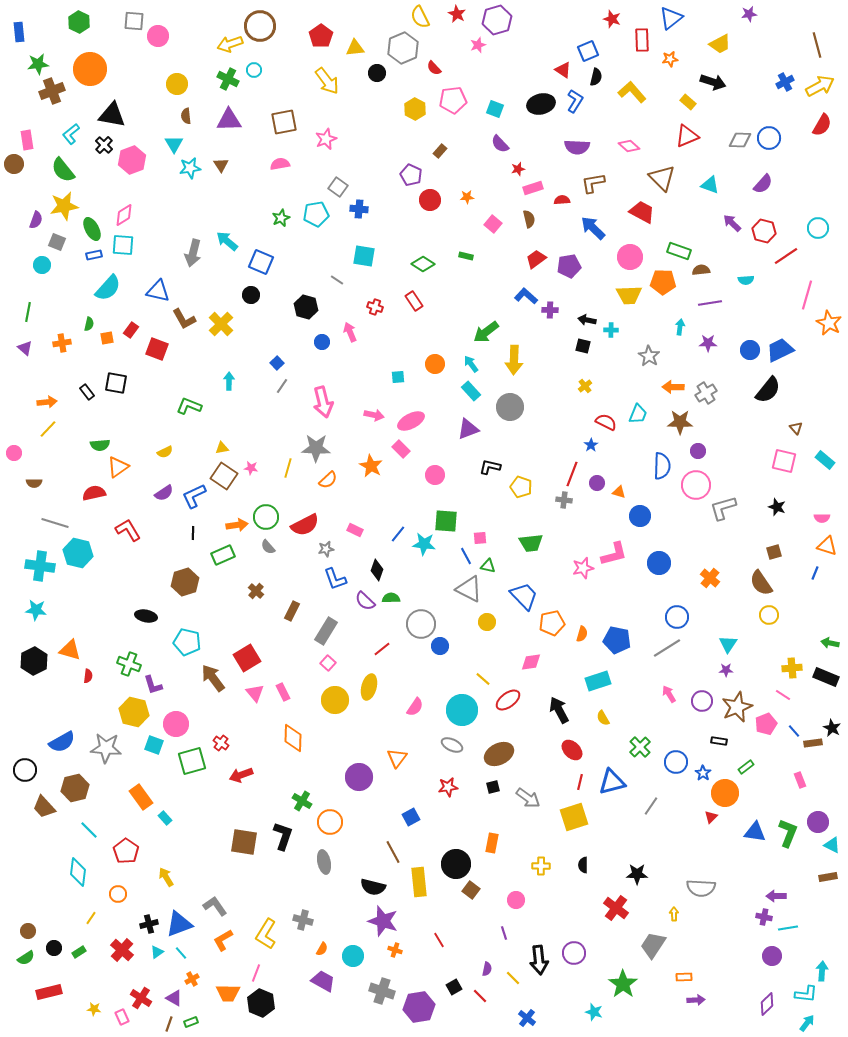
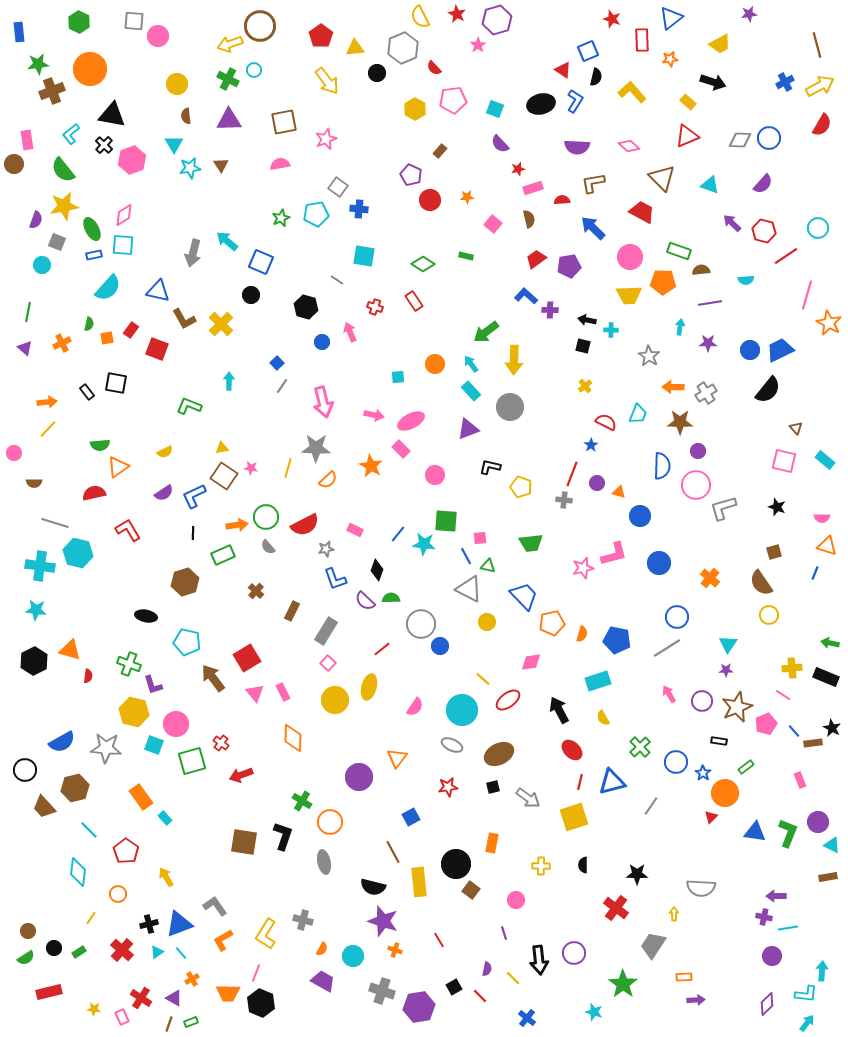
pink star at (478, 45): rotated 14 degrees counterclockwise
orange cross at (62, 343): rotated 18 degrees counterclockwise
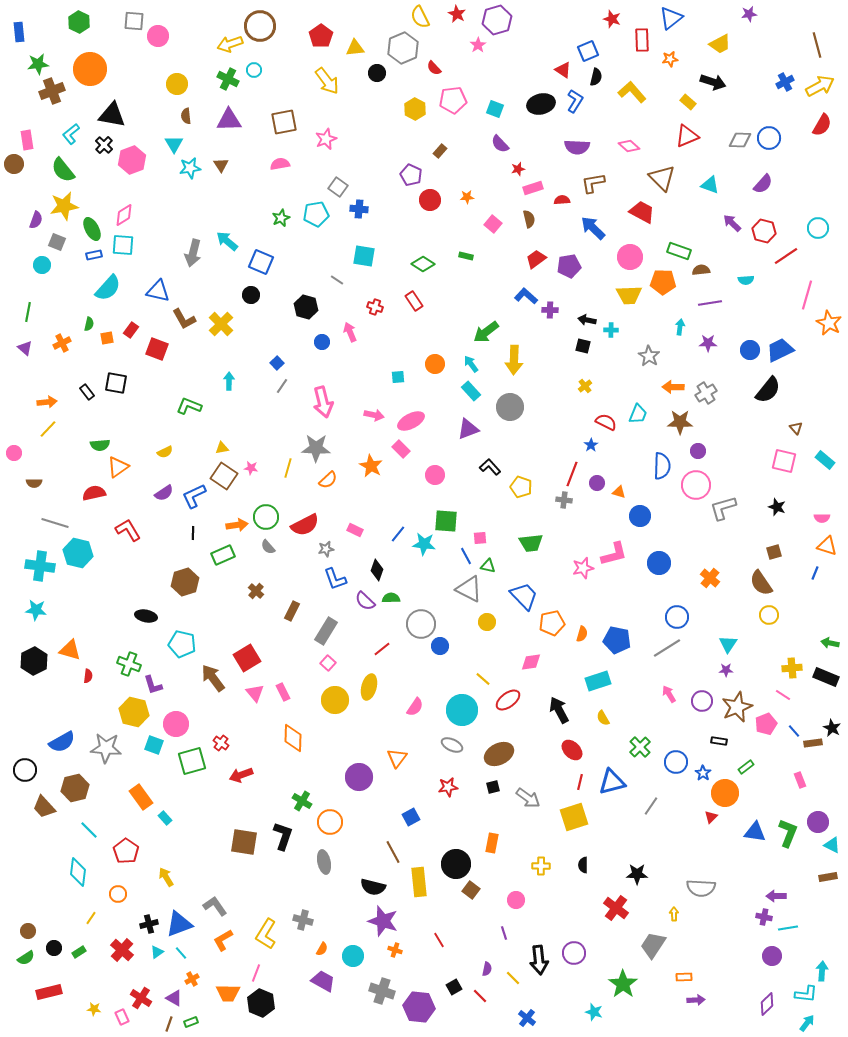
black L-shape at (490, 467): rotated 35 degrees clockwise
cyan pentagon at (187, 642): moved 5 px left, 2 px down
purple hexagon at (419, 1007): rotated 16 degrees clockwise
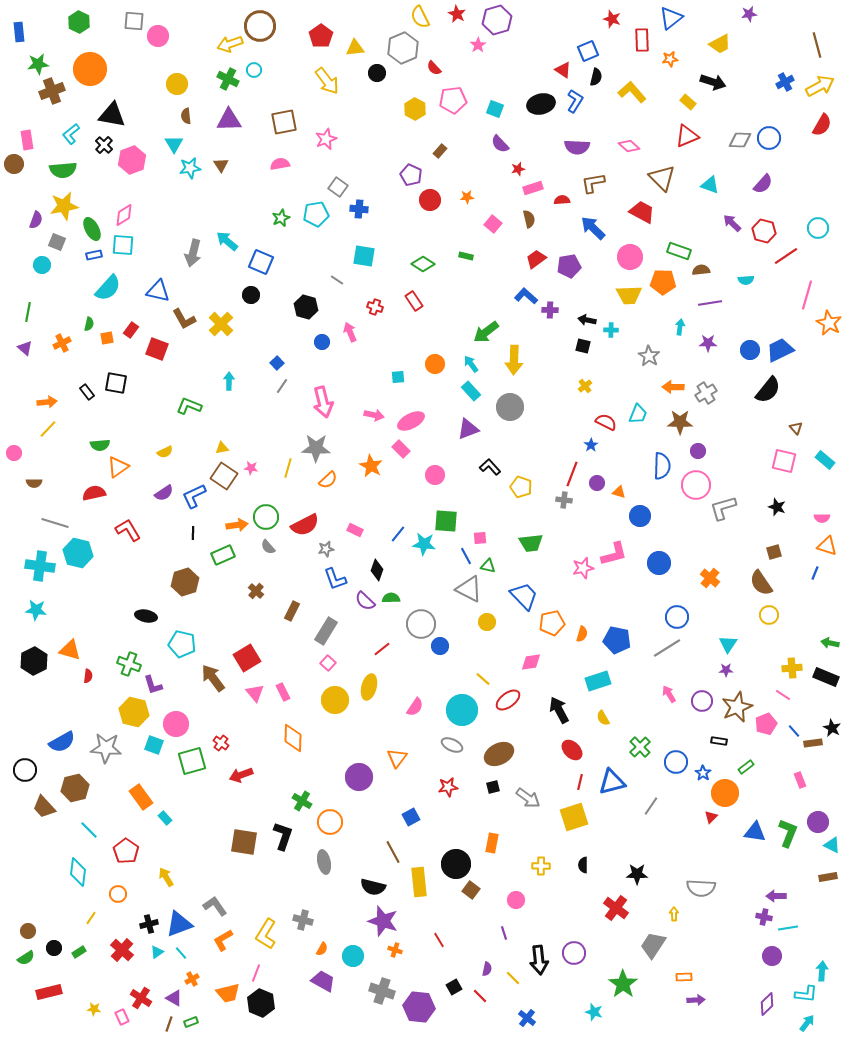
green semicircle at (63, 170): rotated 56 degrees counterclockwise
orange trapezoid at (228, 993): rotated 15 degrees counterclockwise
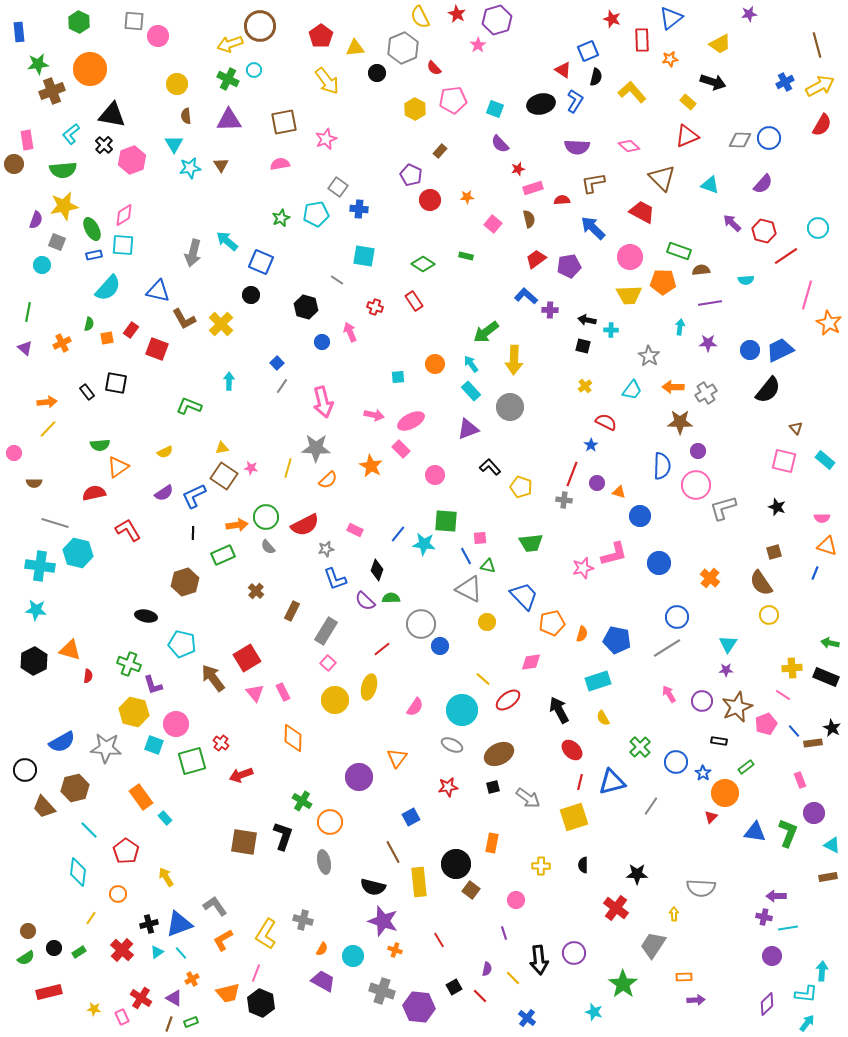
cyan trapezoid at (638, 414): moved 6 px left, 24 px up; rotated 15 degrees clockwise
purple circle at (818, 822): moved 4 px left, 9 px up
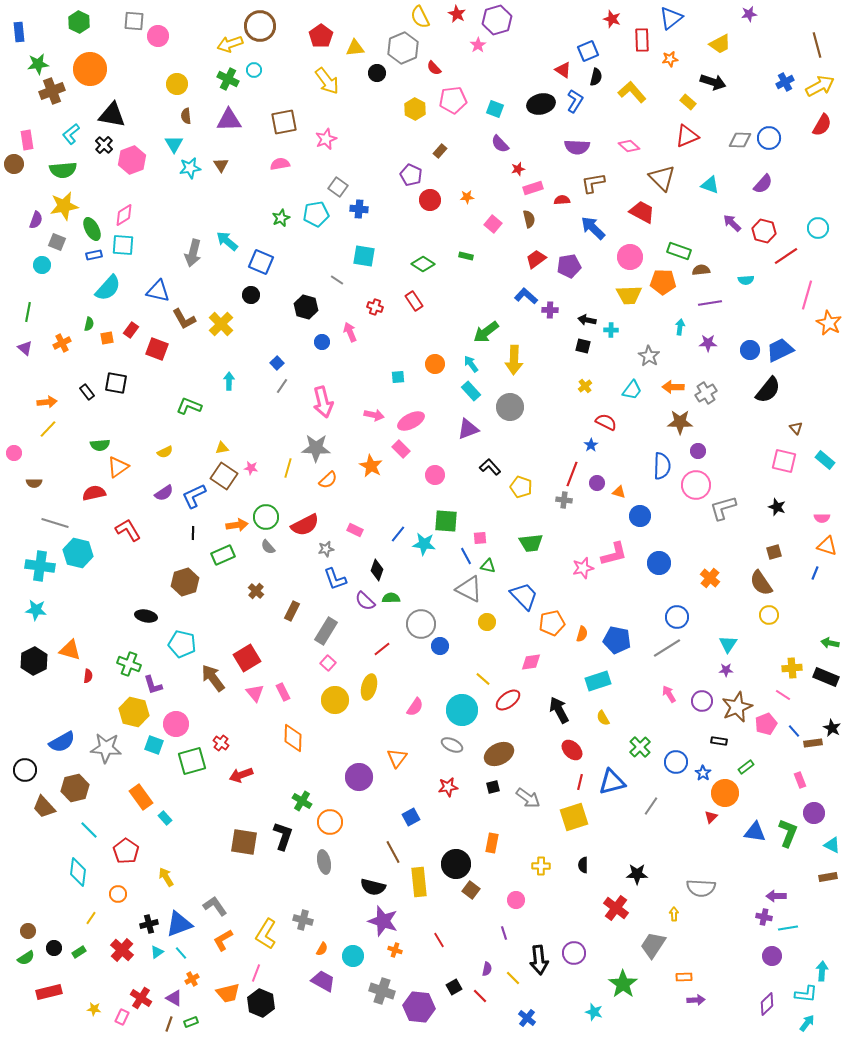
pink rectangle at (122, 1017): rotated 49 degrees clockwise
